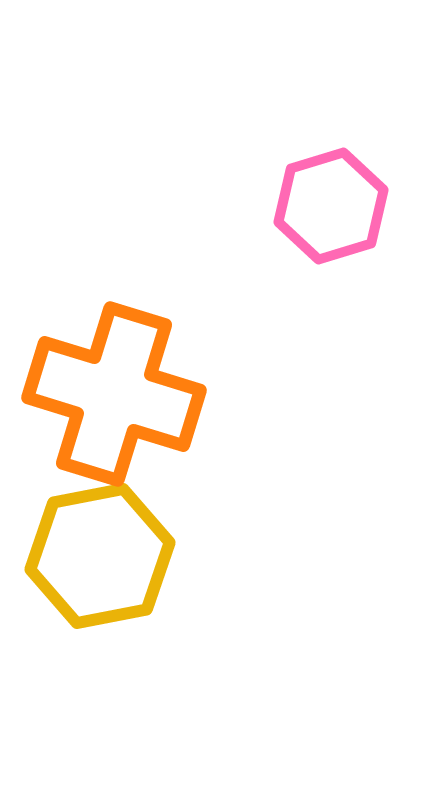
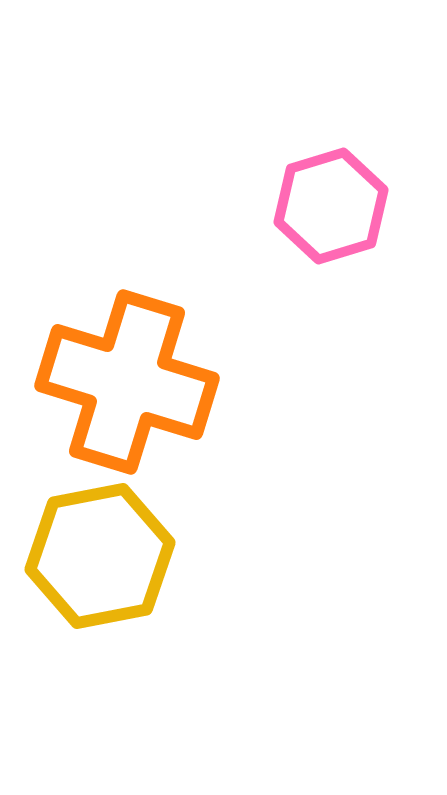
orange cross: moved 13 px right, 12 px up
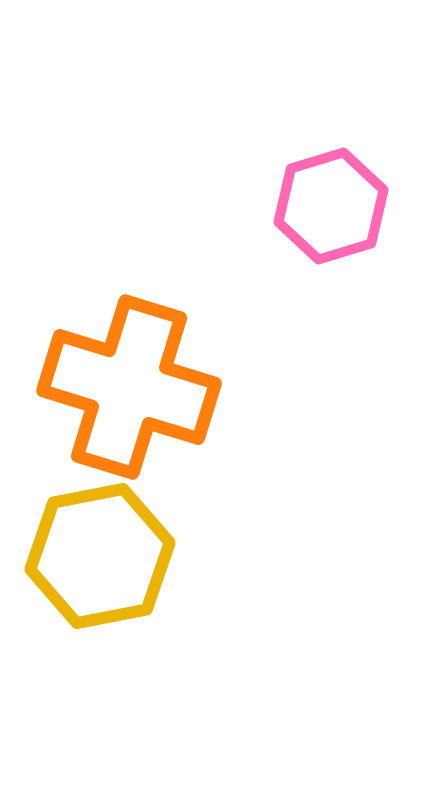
orange cross: moved 2 px right, 5 px down
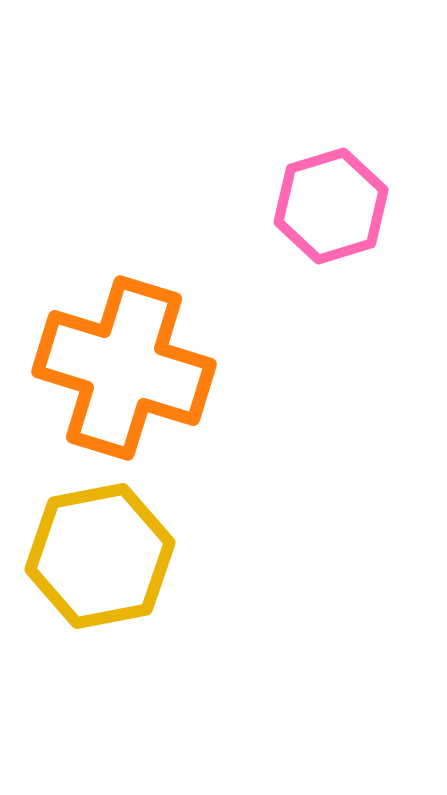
orange cross: moved 5 px left, 19 px up
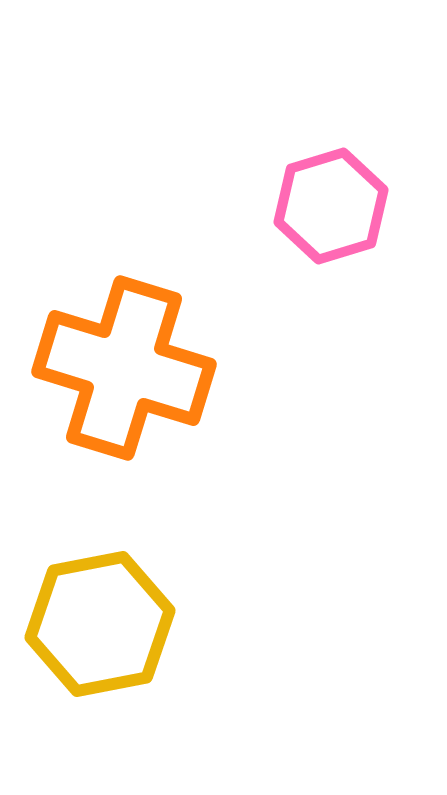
yellow hexagon: moved 68 px down
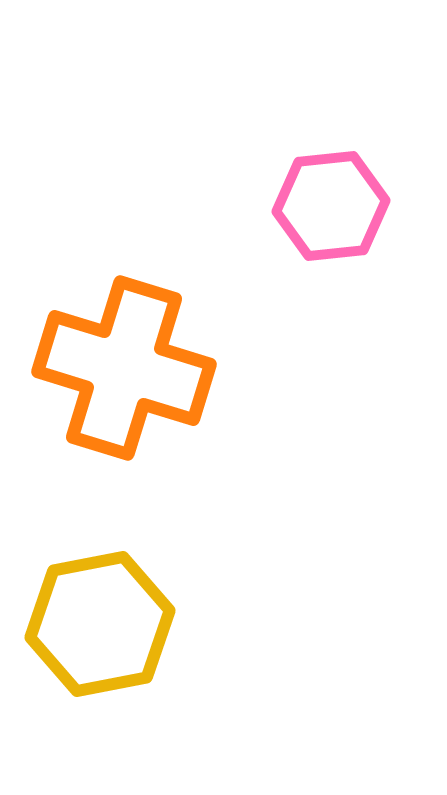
pink hexagon: rotated 11 degrees clockwise
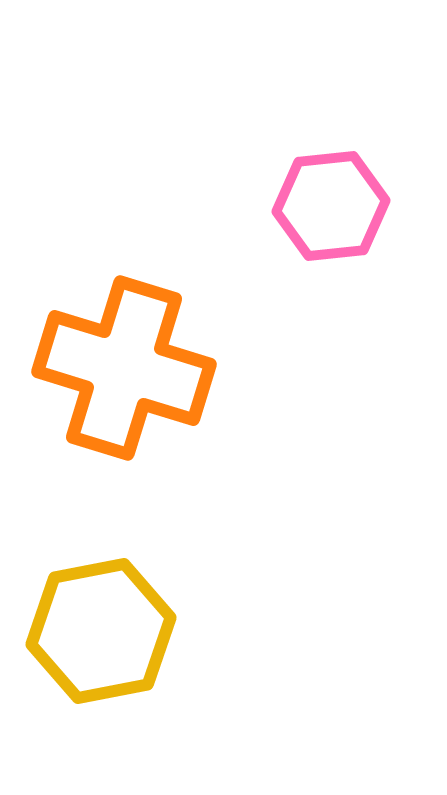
yellow hexagon: moved 1 px right, 7 px down
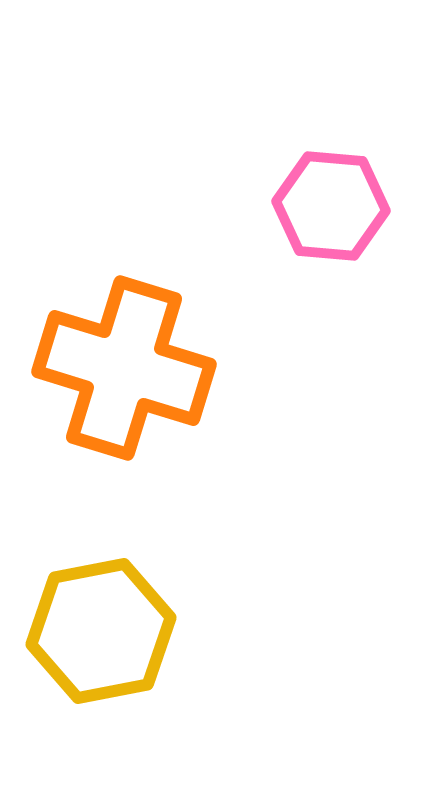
pink hexagon: rotated 11 degrees clockwise
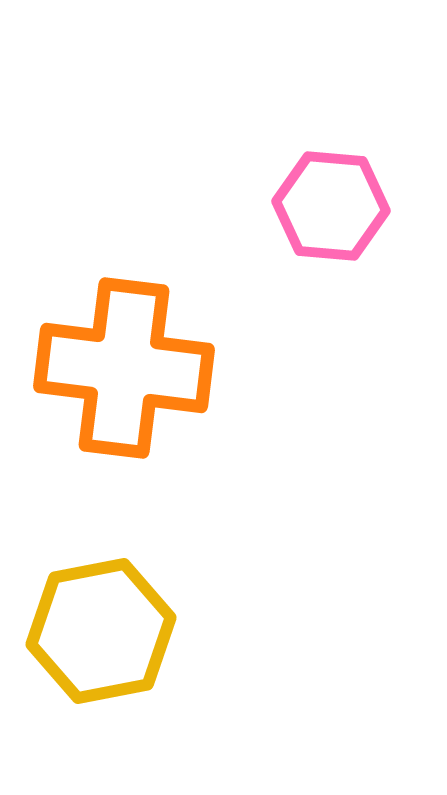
orange cross: rotated 10 degrees counterclockwise
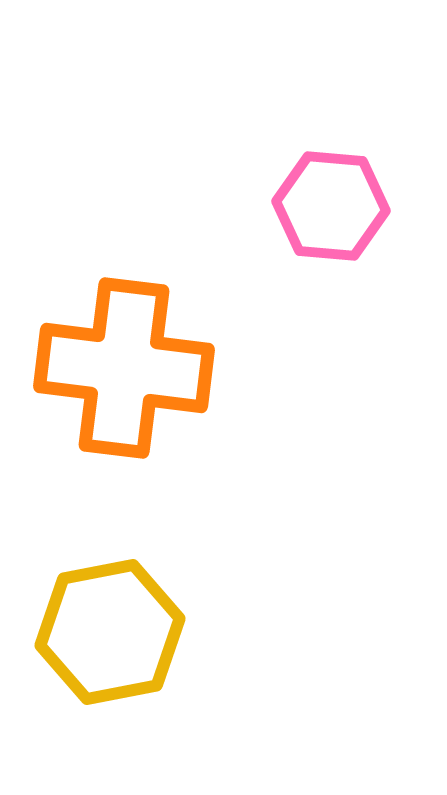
yellow hexagon: moved 9 px right, 1 px down
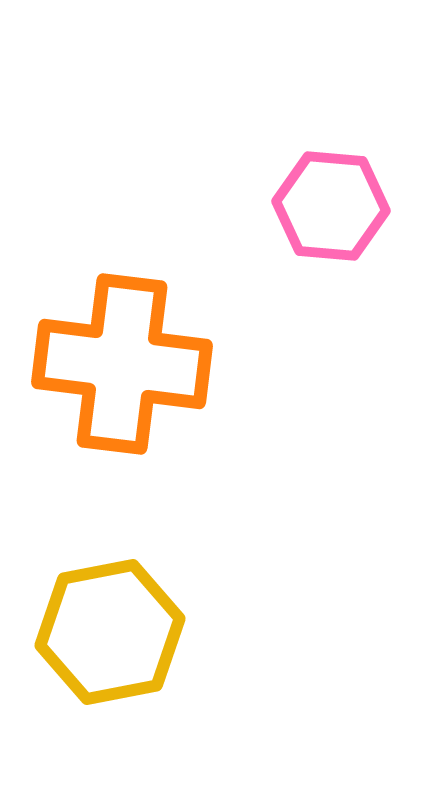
orange cross: moved 2 px left, 4 px up
